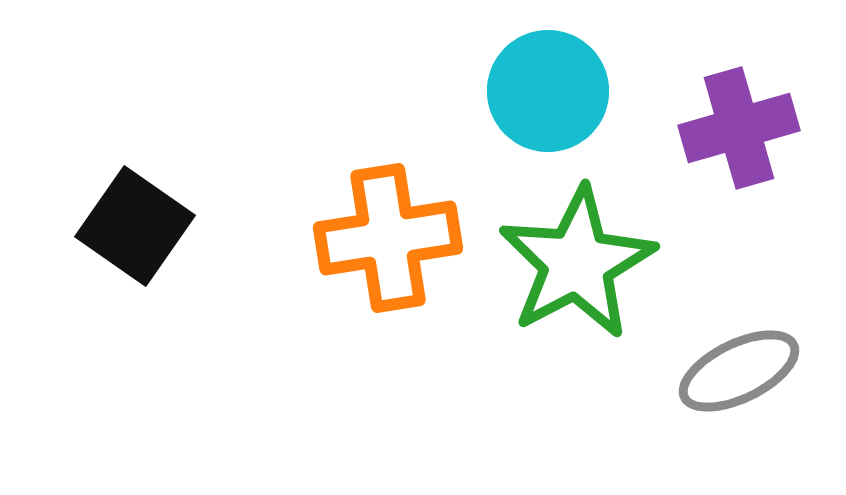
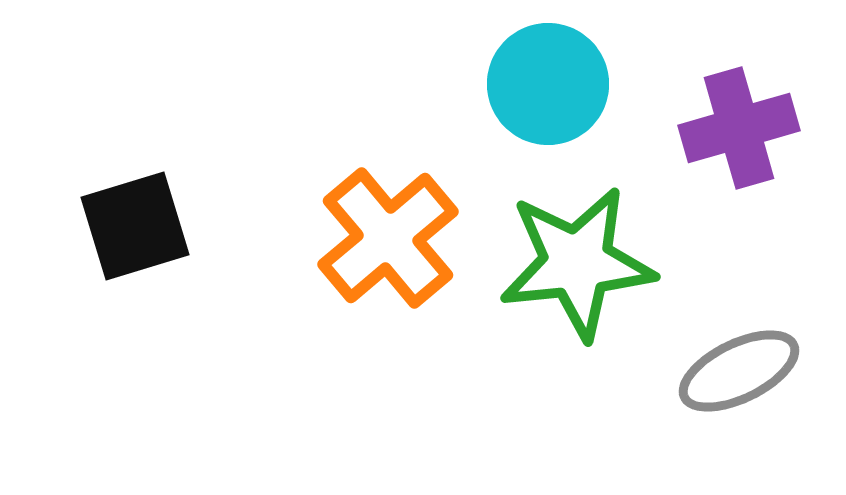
cyan circle: moved 7 px up
black square: rotated 38 degrees clockwise
orange cross: rotated 31 degrees counterclockwise
green star: rotated 22 degrees clockwise
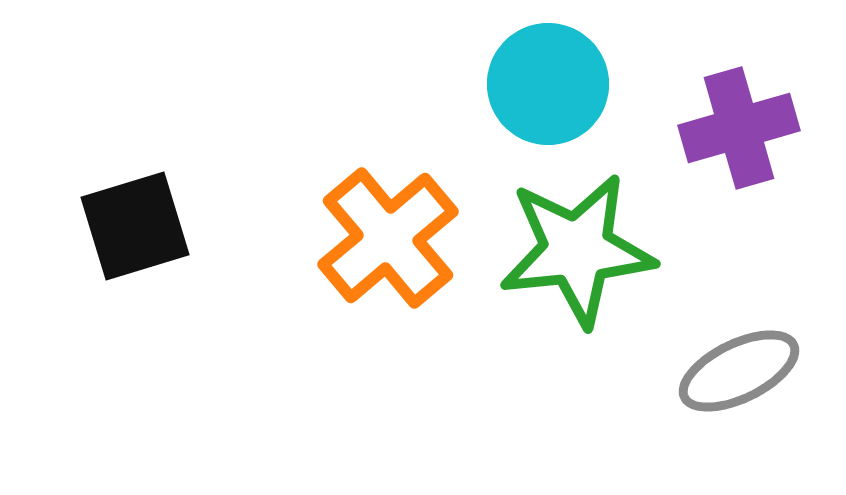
green star: moved 13 px up
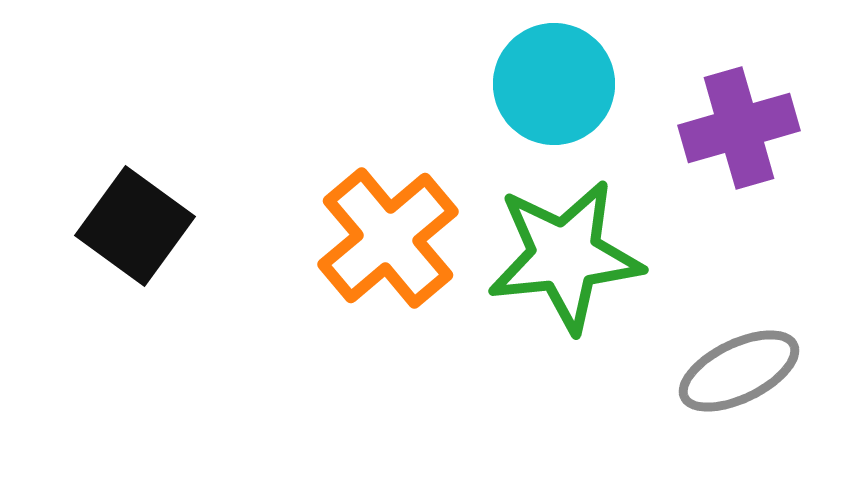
cyan circle: moved 6 px right
black square: rotated 37 degrees counterclockwise
green star: moved 12 px left, 6 px down
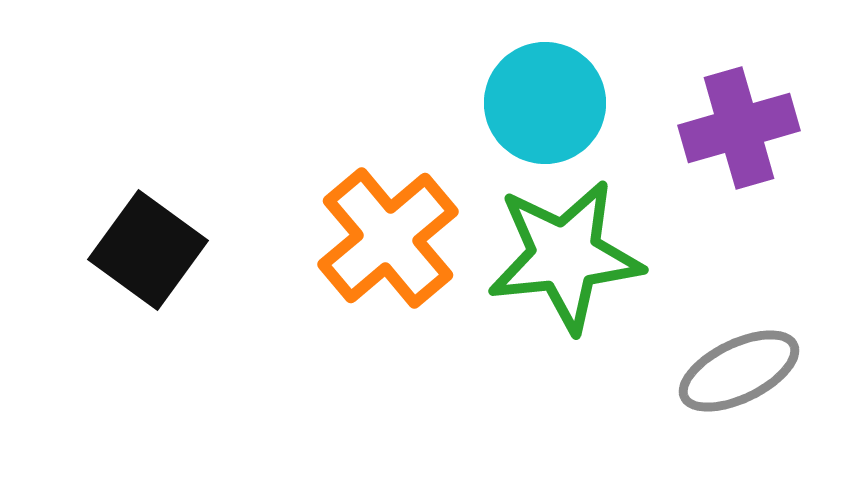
cyan circle: moved 9 px left, 19 px down
black square: moved 13 px right, 24 px down
